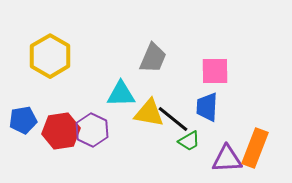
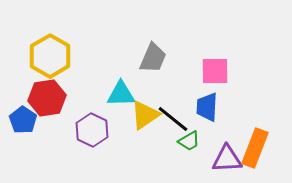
yellow triangle: moved 4 px left, 2 px down; rotated 44 degrees counterclockwise
blue pentagon: rotated 28 degrees counterclockwise
red hexagon: moved 14 px left, 33 px up
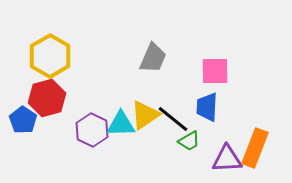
cyan triangle: moved 30 px down
red hexagon: rotated 6 degrees counterclockwise
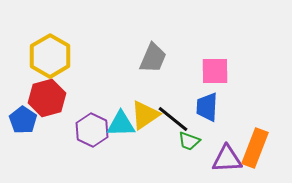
green trapezoid: rotated 50 degrees clockwise
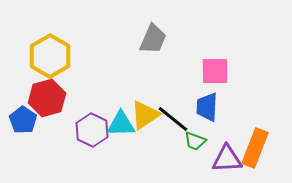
gray trapezoid: moved 19 px up
green trapezoid: moved 6 px right
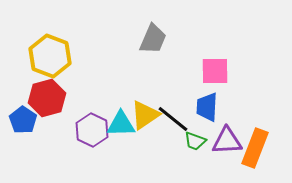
yellow hexagon: rotated 9 degrees counterclockwise
purple triangle: moved 18 px up
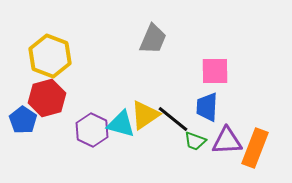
cyan triangle: rotated 16 degrees clockwise
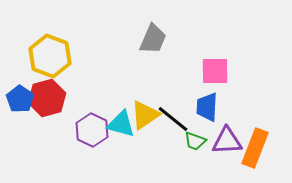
blue pentagon: moved 3 px left, 21 px up
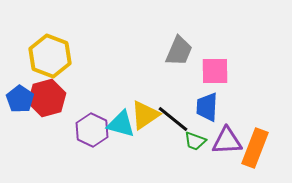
gray trapezoid: moved 26 px right, 12 px down
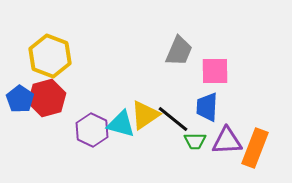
green trapezoid: rotated 20 degrees counterclockwise
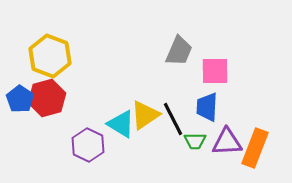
black line: rotated 24 degrees clockwise
cyan triangle: rotated 16 degrees clockwise
purple hexagon: moved 4 px left, 15 px down
purple triangle: moved 1 px down
